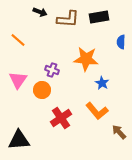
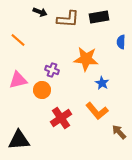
pink triangle: rotated 42 degrees clockwise
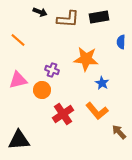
red cross: moved 2 px right, 4 px up
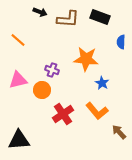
black rectangle: moved 1 px right; rotated 30 degrees clockwise
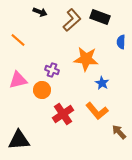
brown L-shape: moved 4 px right, 1 px down; rotated 45 degrees counterclockwise
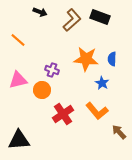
blue semicircle: moved 9 px left, 17 px down
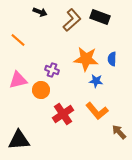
blue star: moved 6 px left, 2 px up; rotated 24 degrees counterclockwise
orange circle: moved 1 px left
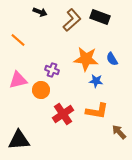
blue semicircle: rotated 32 degrees counterclockwise
orange L-shape: rotated 40 degrees counterclockwise
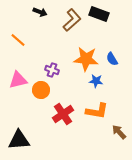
black rectangle: moved 1 px left, 3 px up
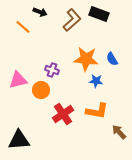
orange line: moved 5 px right, 13 px up
